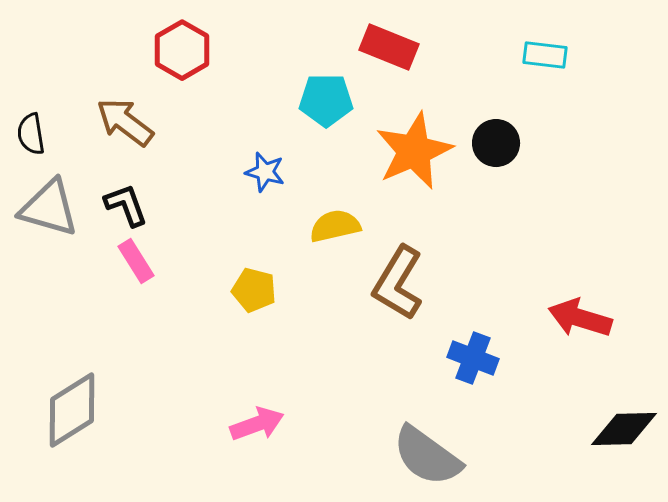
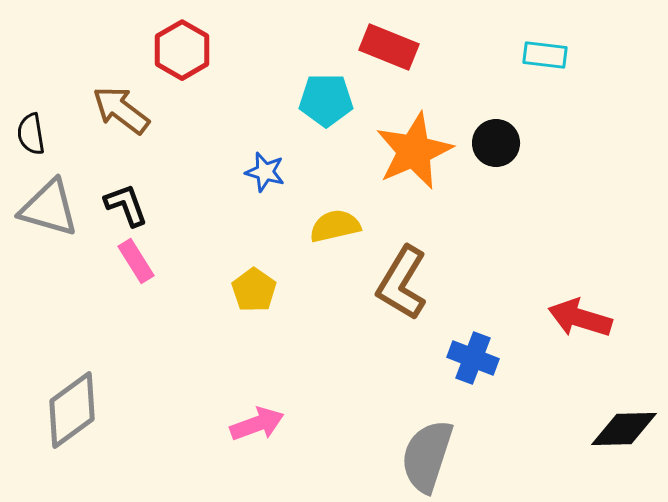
brown arrow: moved 4 px left, 12 px up
brown L-shape: moved 4 px right
yellow pentagon: rotated 21 degrees clockwise
gray diamond: rotated 4 degrees counterclockwise
gray semicircle: rotated 72 degrees clockwise
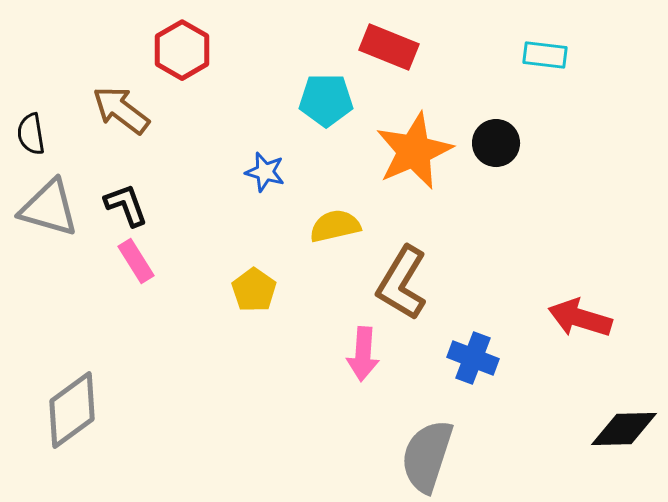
pink arrow: moved 106 px right, 70 px up; rotated 114 degrees clockwise
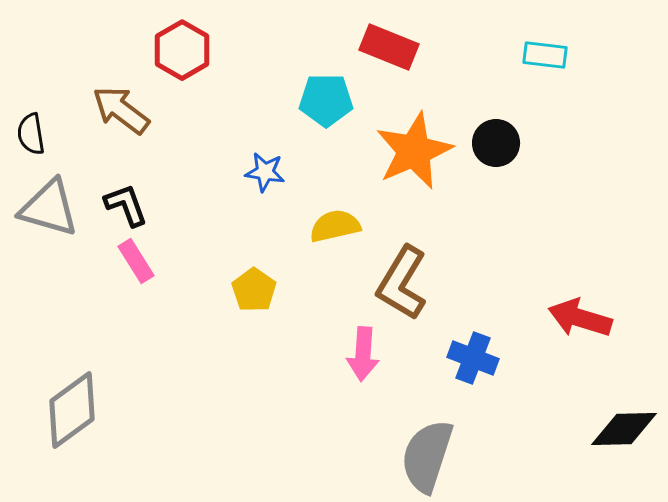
blue star: rotated 6 degrees counterclockwise
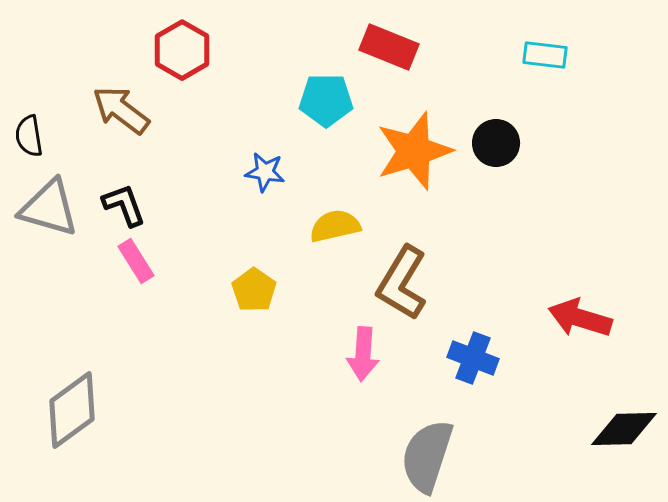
black semicircle: moved 2 px left, 2 px down
orange star: rotated 6 degrees clockwise
black L-shape: moved 2 px left
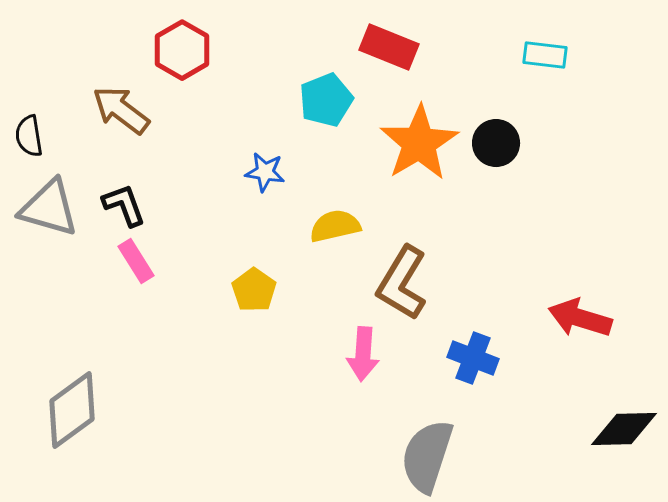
cyan pentagon: rotated 22 degrees counterclockwise
orange star: moved 5 px right, 8 px up; rotated 14 degrees counterclockwise
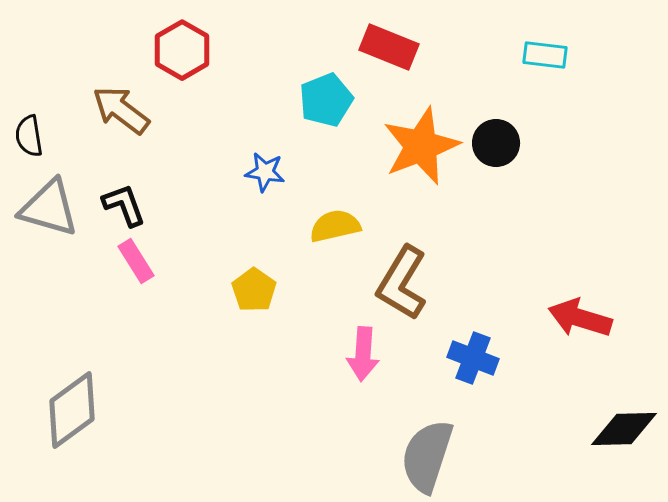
orange star: moved 2 px right, 3 px down; rotated 10 degrees clockwise
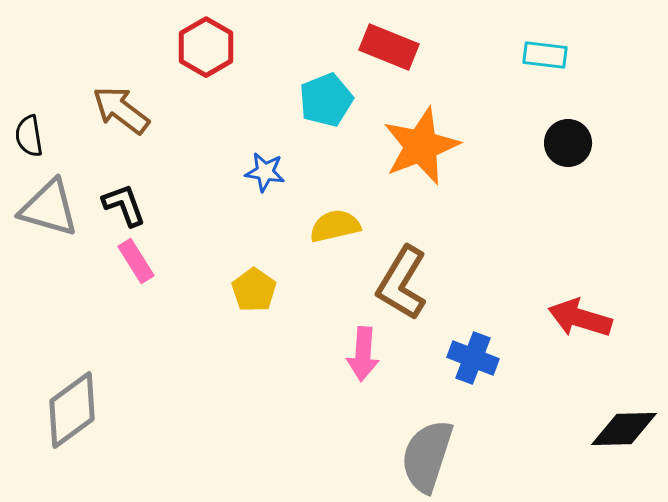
red hexagon: moved 24 px right, 3 px up
black circle: moved 72 px right
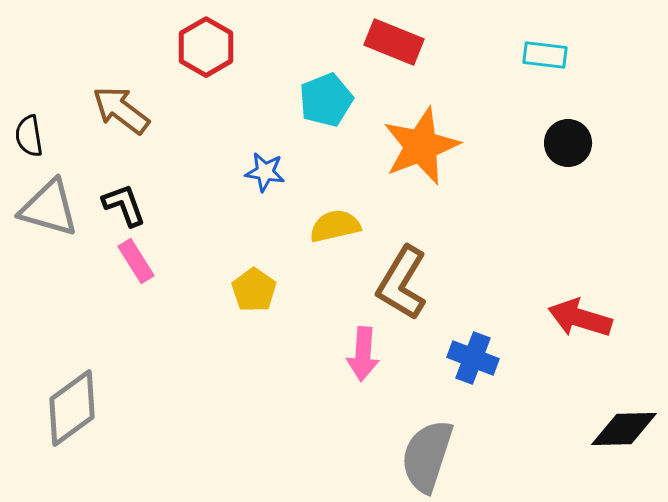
red rectangle: moved 5 px right, 5 px up
gray diamond: moved 2 px up
